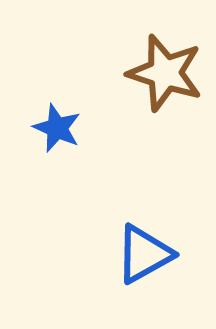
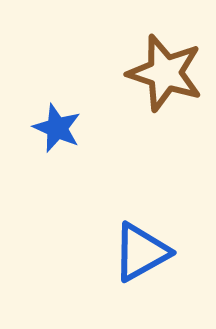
blue triangle: moved 3 px left, 2 px up
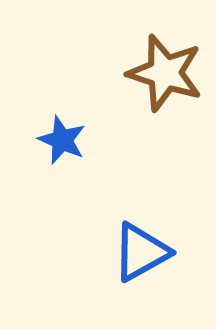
blue star: moved 5 px right, 12 px down
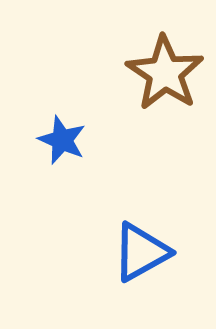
brown star: rotated 16 degrees clockwise
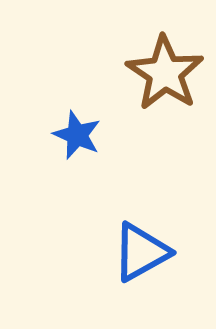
blue star: moved 15 px right, 5 px up
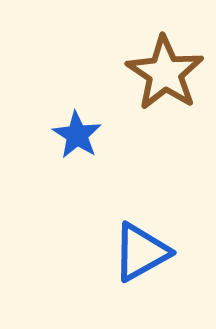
blue star: rotated 9 degrees clockwise
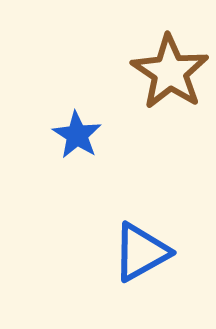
brown star: moved 5 px right, 1 px up
